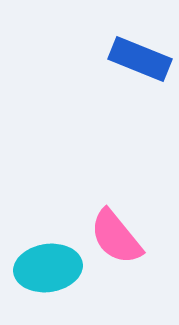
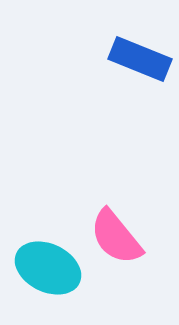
cyan ellipse: rotated 34 degrees clockwise
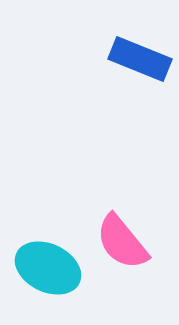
pink semicircle: moved 6 px right, 5 px down
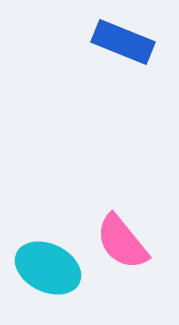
blue rectangle: moved 17 px left, 17 px up
